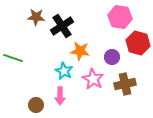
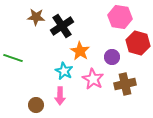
orange star: rotated 24 degrees clockwise
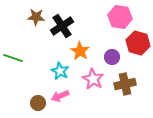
cyan star: moved 4 px left
pink arrow: rotated 66 degrees clockwise
brown circle: moved 2 px right, 2 px up
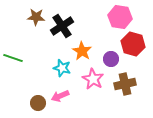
red hexagon: moved 5 px left, 1 px down
orange star: moved 2 px right
purple circle: moved 1 px left, 2 px down
cyan star: moved 2 px right, 3 px up; rotated 12 degrees counterclockwise
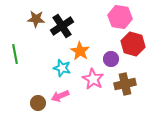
brown star: moved 2 px down
orange star: moved 2 px left
green line: moved 2 px right, 4 px up; rotated 60 degrees clockwise
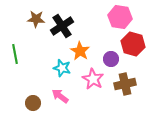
pink arrow: rotated 60 degrees clockwise
brown circle: moved 5 px left
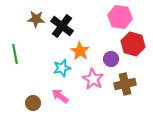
black cross: rotated 20 degrees counterclockwise
cyan star: rotated 30 degrees counterclockwise
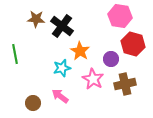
pink hexagon: moved 1 px up
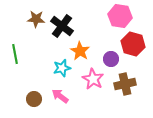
brown circle: moved 1 px right, 4 px up
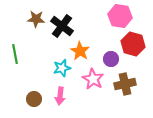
pink arrow: rotated 120 degrees counterclockwise
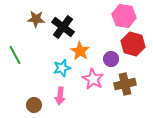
pink hexagon: moved 4 px right
black cross: moved 1 px right, 1 px down
green line: moved 1 px down; rotated 18 degrees counterclockwise
brown circle: moved 6 px down
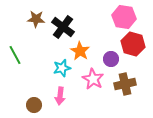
pink hexagon: moved 1 px down
